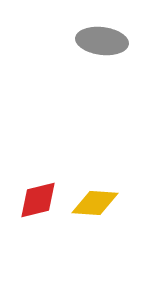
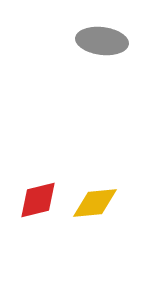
yellow diamond: rotated 9 degrees counterclockwise
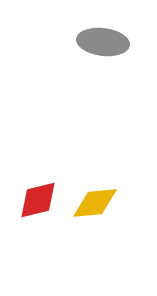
gray ellipse: moved 1 px right, 1 px down
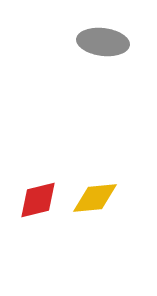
yellow diamond: moved 5 px up
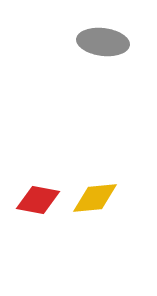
red diamond: rotated 24 degrees clockwise
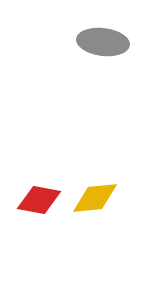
red diamond: moved 1 px right
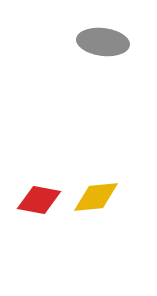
yellow diamond: moved 1 px right, 1 px up
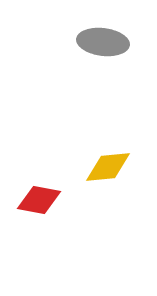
yellow diamond: moved 12 px right, 30 px up
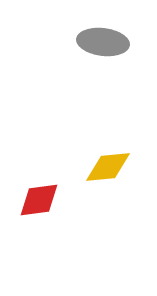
red diamond: rotated 18 degrees counterclockwise
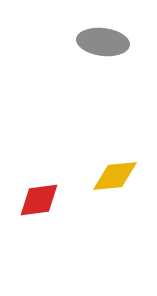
yellow diamond: moved 7 px right, 9 px down
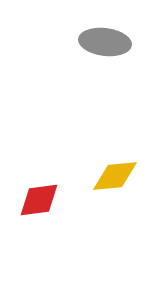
gray ellipse: moved 2 px right
